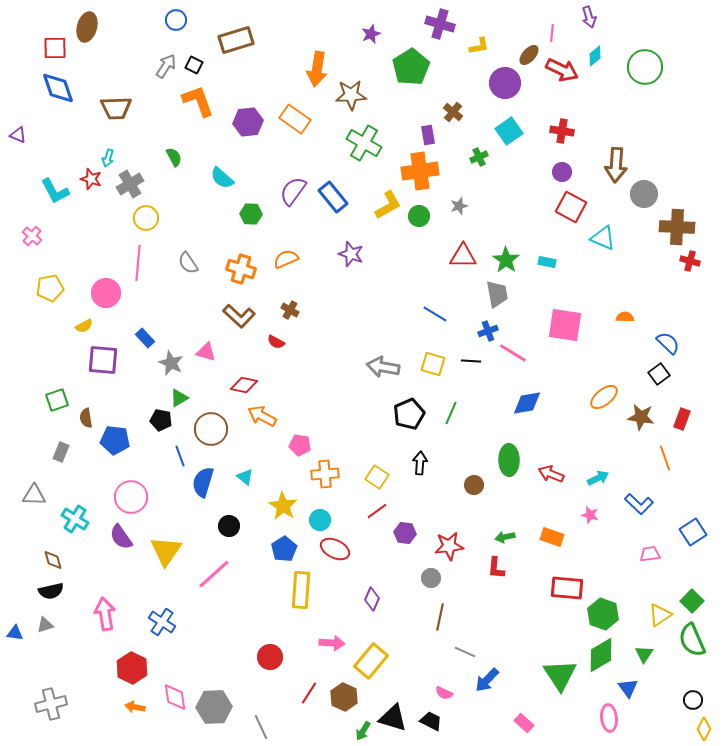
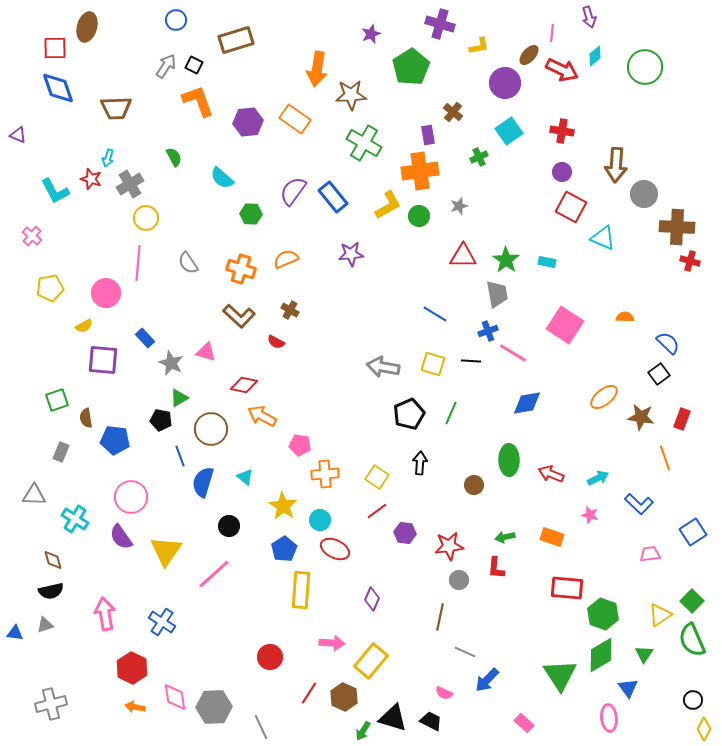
purple star at (351, 254): rotated 25 degrees counterclockwise
pink square at (565, 325): rotated 24 degrees clockwise
gray circle at (431, 578): moved 28 px right, 2 px down
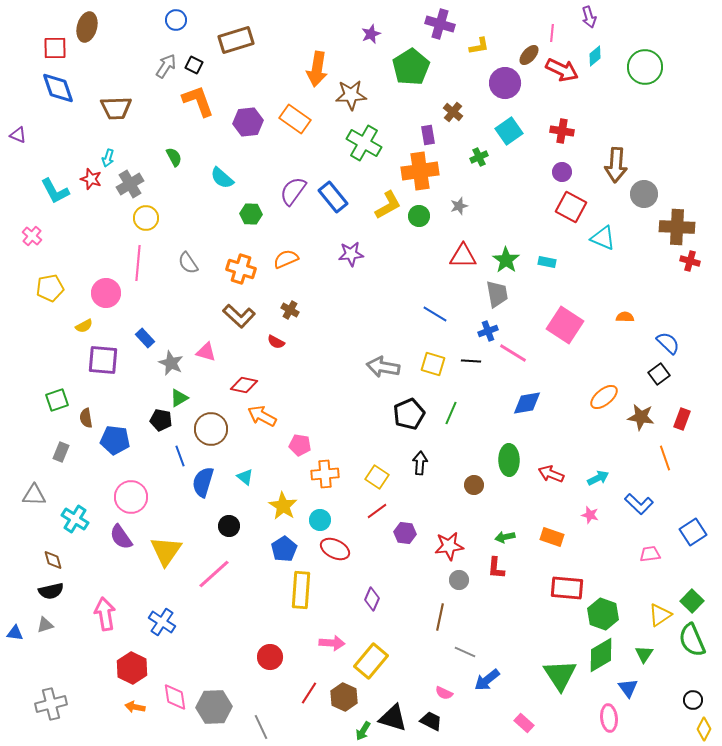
blue arrow at (487, 680): rotated 8 degrees clockwise
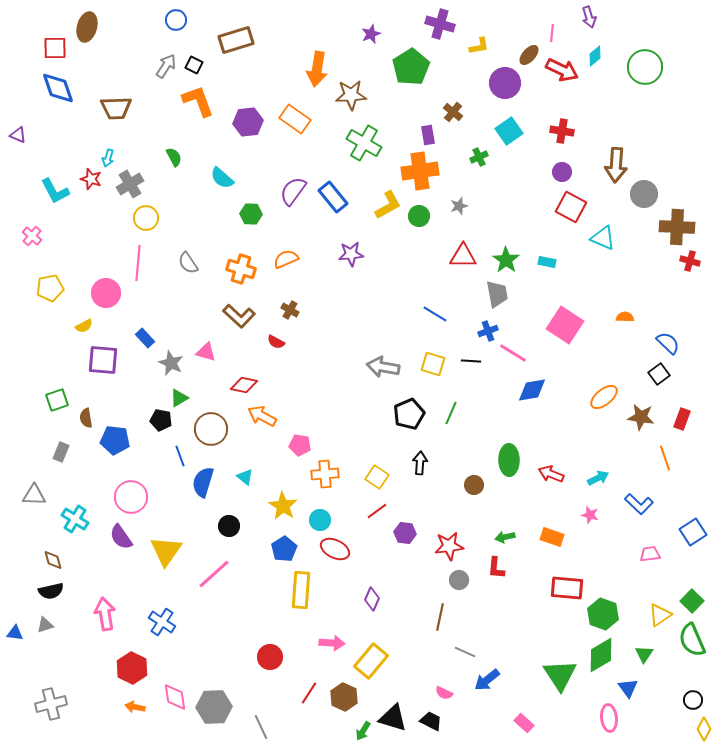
blue diamond at (527, 403): moved 5 px right, 13 px up
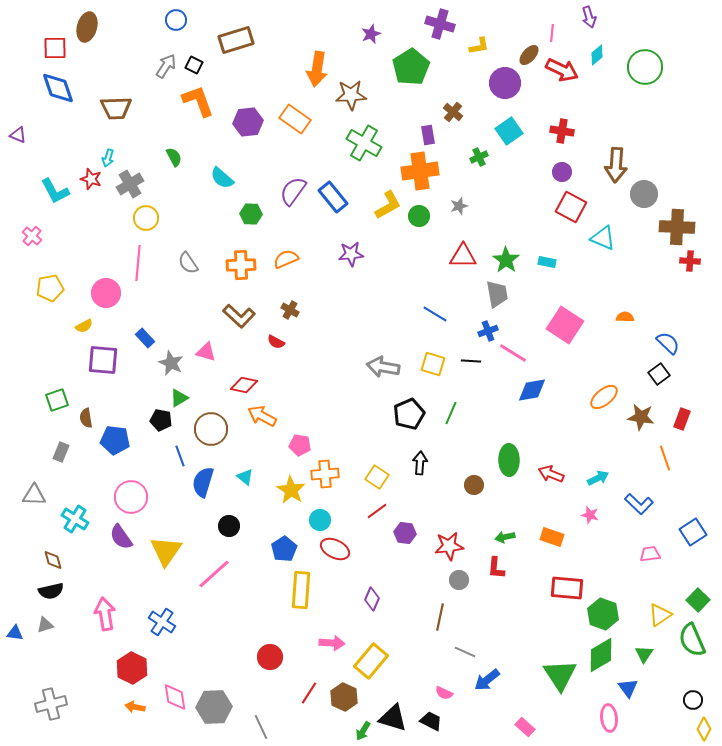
cyan diamond at (595, 56): moved 2 px right, 1 px up
red cross at (690, 261): rotated 12 degrees counterclockwise
orange cross at (241, 269): moved 4 px up; rotated 20 degrees counterclockwise
yellow star at (283, 506): moved 8 px right, 16 px up
green square at (692, 601): moved 6 px right, 1 px up
pink rectangle at (524, 723): moved 1 px right, 4 px down
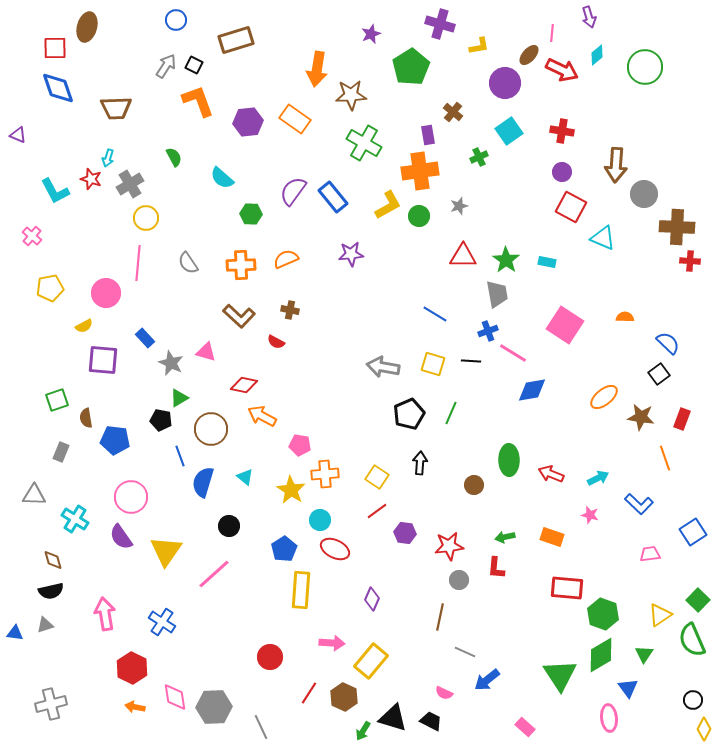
brown cross at (290, 310): rotated 18 degrees counterclockwise
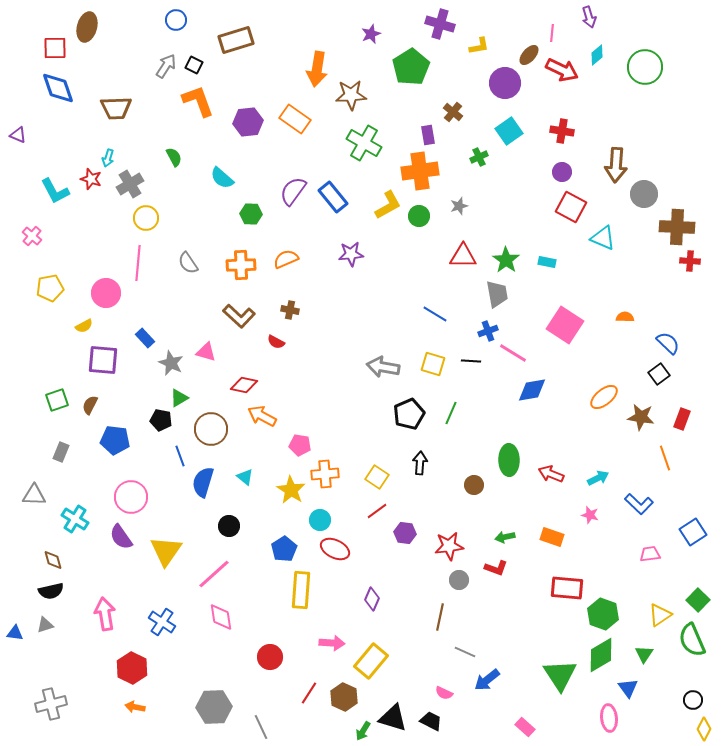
brown semicircle at (86, 418): moved 4 px right, 13 px up; rotated 36 degrees clockwise
red L-shape at (496, 568): rotated 75 degrees counterclockwise
pink diamond at (175, 697): moved 46 px right, 80 px up
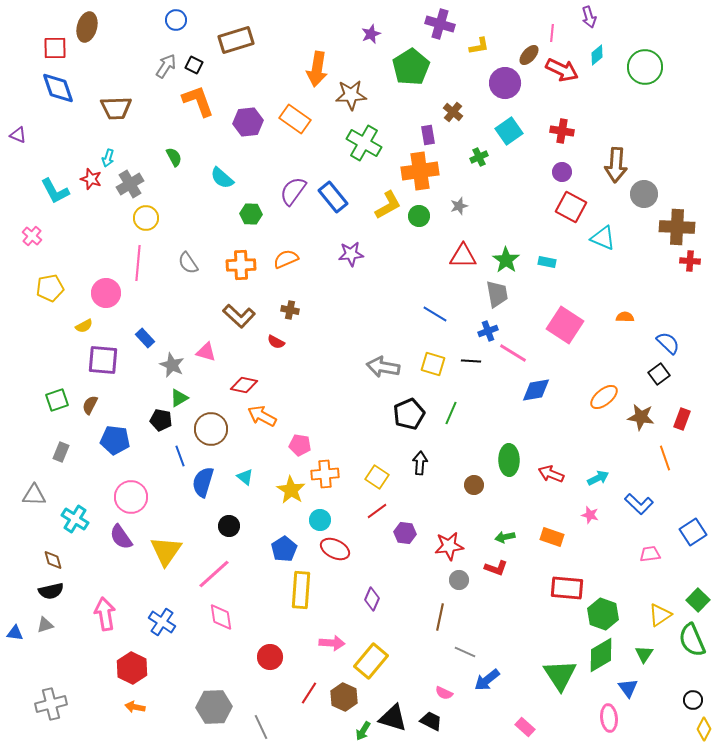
gray star at (171, 363): moved 1 px right, 2 px down
blue diamond at (532, 390): moved 4 px right
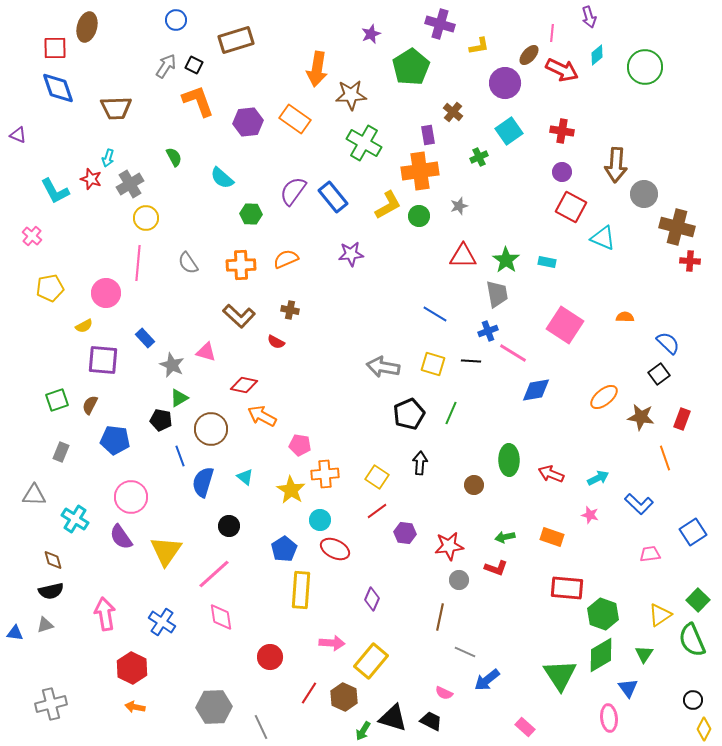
brown cross at (677, 227): rotated 12 degrees clockwise
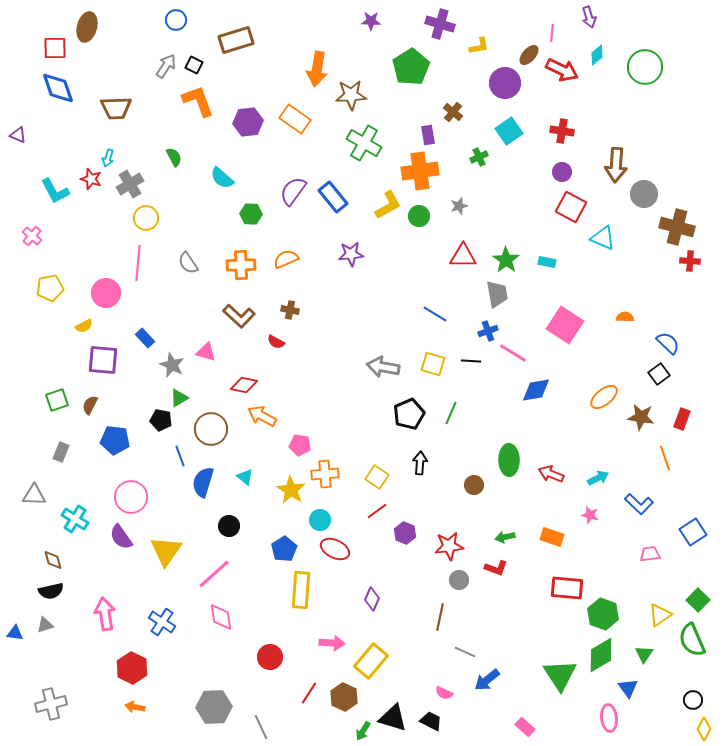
purple star at (371, 34): moved 13 px up; rotated 24 degrees clockwise
purple hexagon at (405, 533): rotated 15 degrees clockwise
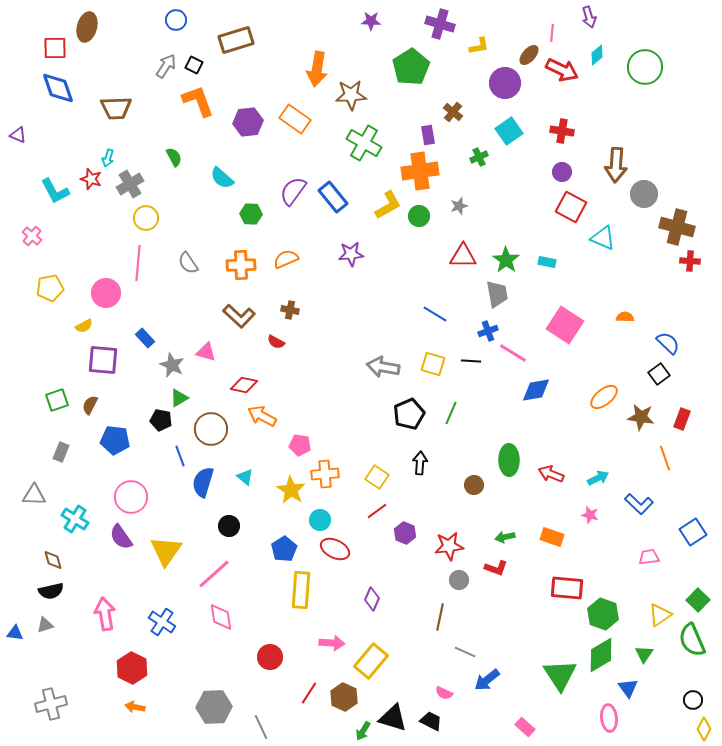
pink trapezoid at (650, 554): moved 1 px left, 3 px down
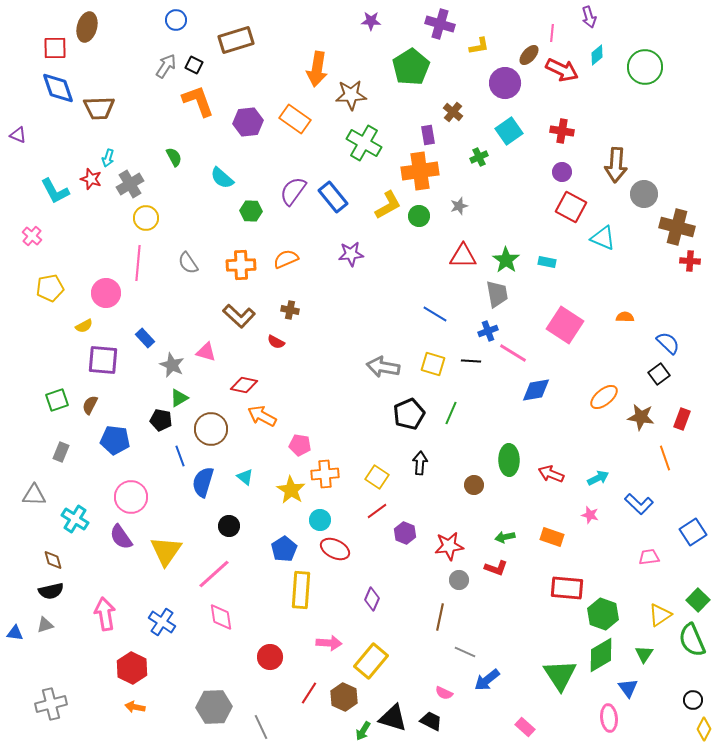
brown trapezoid at (116, 108): moved 17 px left
green hexagon at (251, 214): moved 3 px up
pink arrow at (332, 643): moved 3 px left
